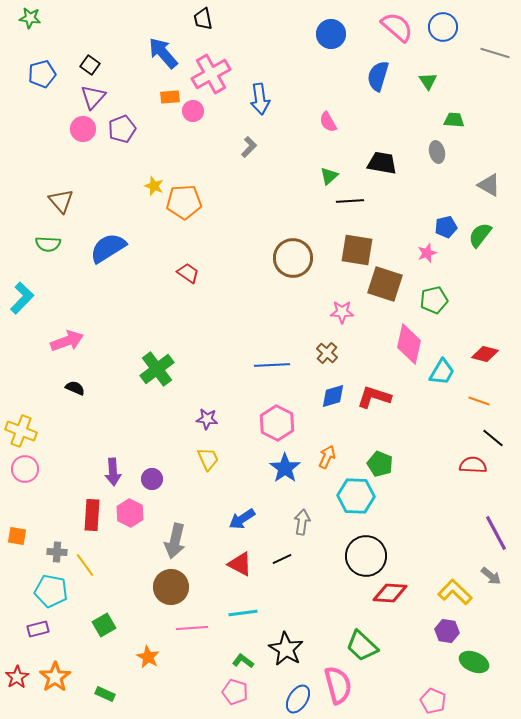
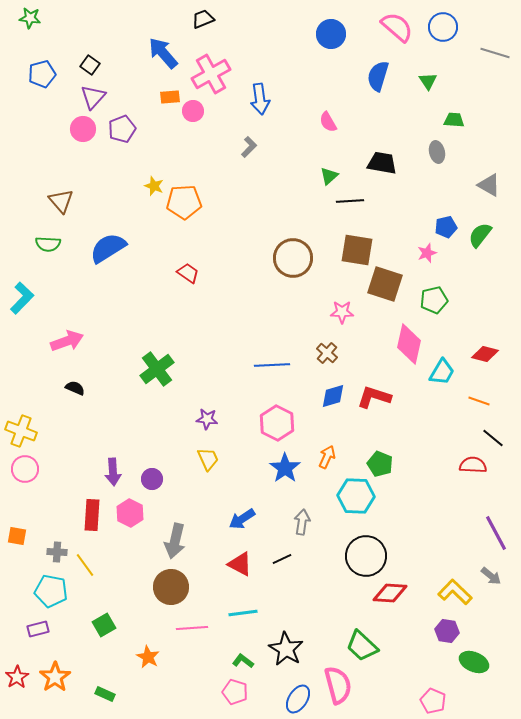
black trapezoid at (203, 19): rotated 80 degrees clockwise
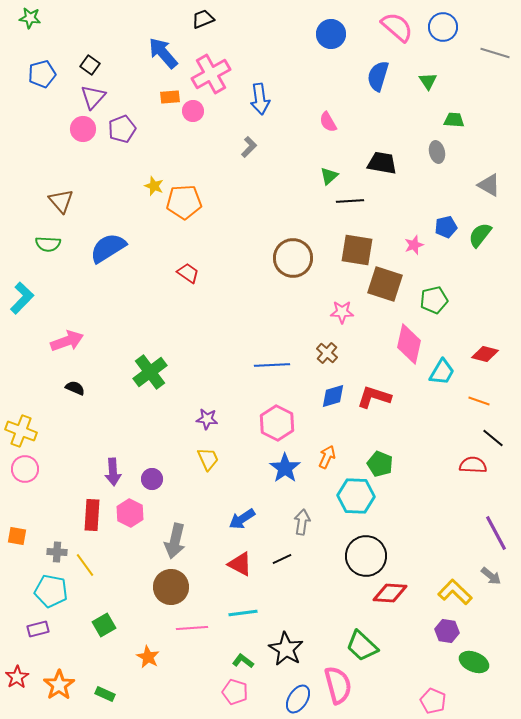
pink star at (427, 253): moved 13 px left, 8 px up
green cross at (157, 369): moved 7 px left, 3 px down
orange star at (55, 677): moved 4 px right, 8 px down
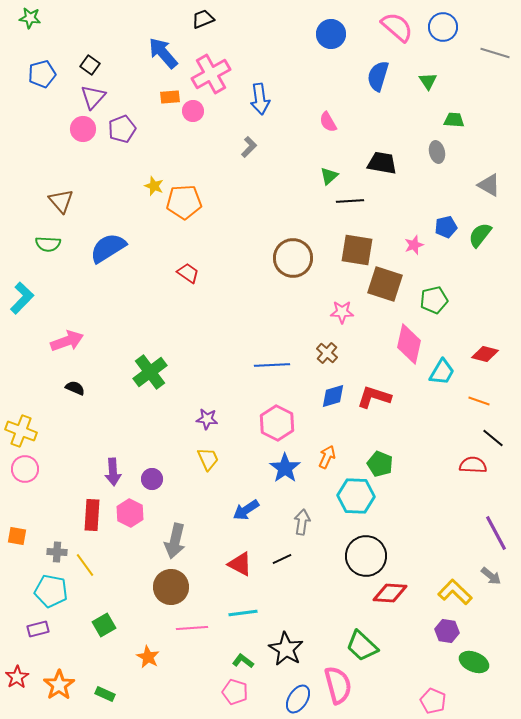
blue arrow at (242, 519): moved 4 px right, 9 px up
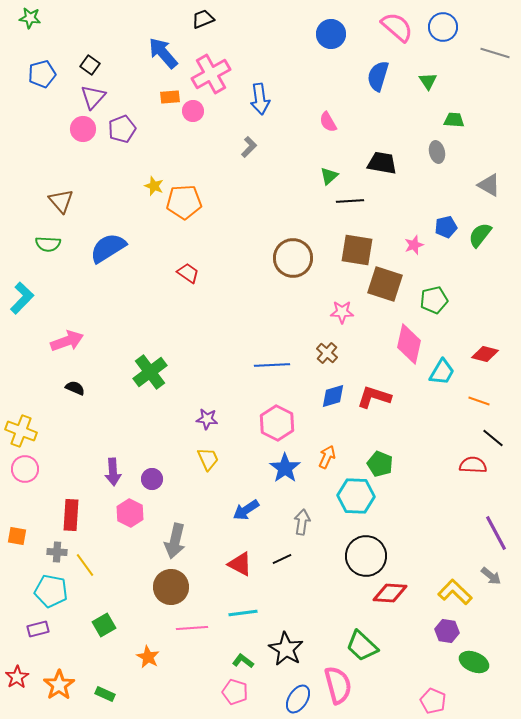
red rectangle at (92, 515): moved 21 px left
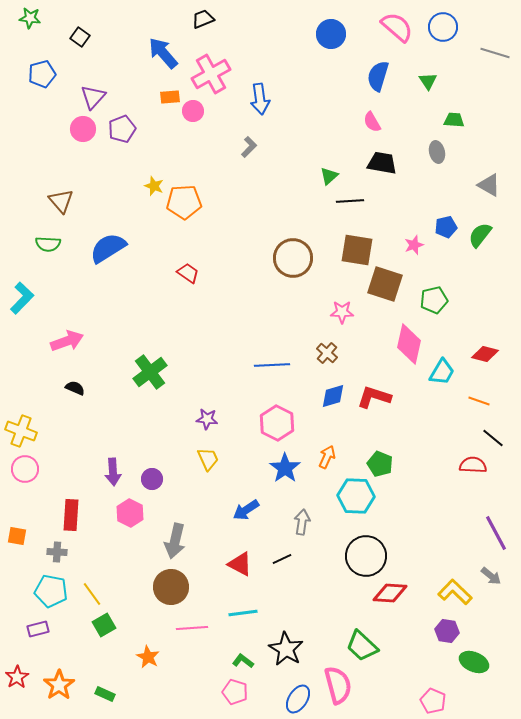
black square at (90, 65): moved 10 px left, 28 px up
pink semicircle at (328, 122): moved 44 px right
yellow line at (85, 565): moved 7 px right, 29 px down
